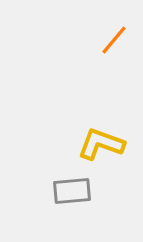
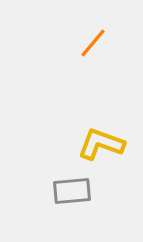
orange line: moved 21 px left, 3 px down
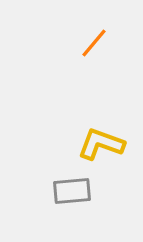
orange line: moved 1 px right
